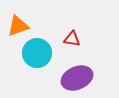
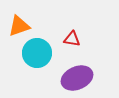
orange triangle: moved 1 px right
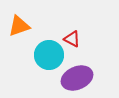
red triangle: rotated 18 degrees clockwise
cyan circle: moved 12 px right, 2 px down
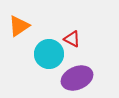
orange triangle: rotated 15 degrees counterclockwise
cyan circle: moved 1 px up
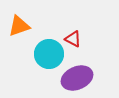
orange triangle: rotated 15 degrees clockwise
red triangle: moved 1 px right
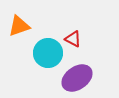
cyan circle: moved 1 px left, 1 px up
purple ellipse: rotated 12 degrees counterclockwise
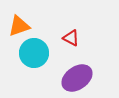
red triangle: moved 2 px left, 1 px up
cyan circle: moved 14 px left
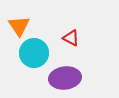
orange triangle: rotated 45 degrees counterclockwise
purple ellipse: moved 12 px left; rotated 28 degrees clockwise
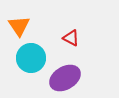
cyan circle: moved 3 px left, 5 px down
purple ellipse: rotated 24 degrees counterclockwise
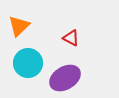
orange triangle: rotated 20 degrees clockwise
cyan circle: moved 3 px left, 5 px down
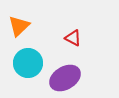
red triangle: moved 2 px right
